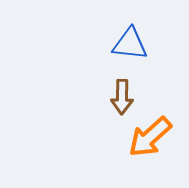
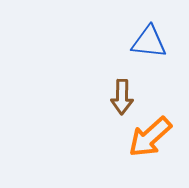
blue triangle: moved 19 px right, 2 px up
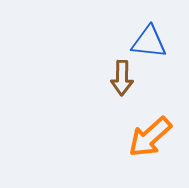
brown arrow: moved 19 px up
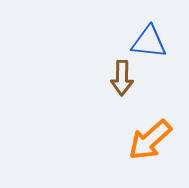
orange arrow: moved 3 px down
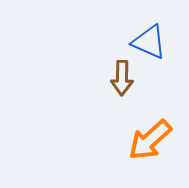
blue triangle: rotated 18 degrees clockwise
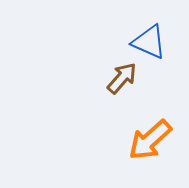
brown arrow: rotated 140 degrees counterclockwise
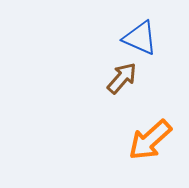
blue triangle: moved 9 px left, 4 px up
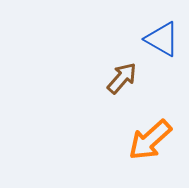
blue triangle: moved 22 px right, 1 px down; rotated 6 degrees clockwise
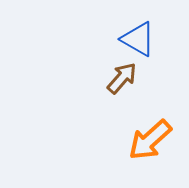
blue triangle: moved 24 px left
